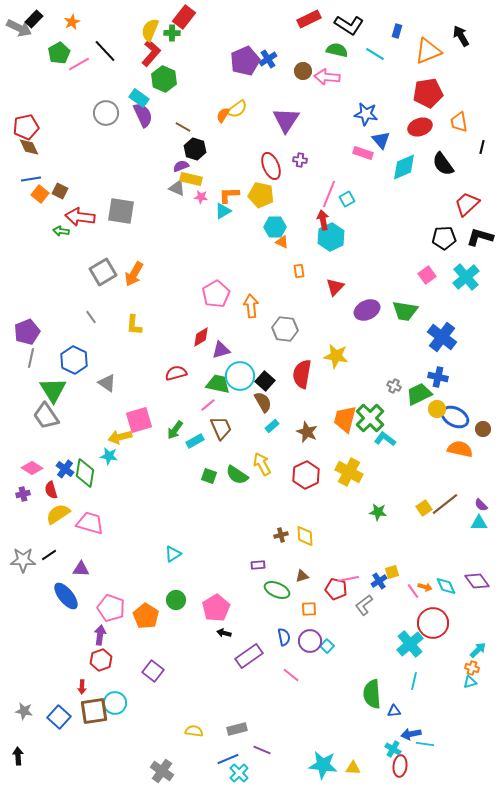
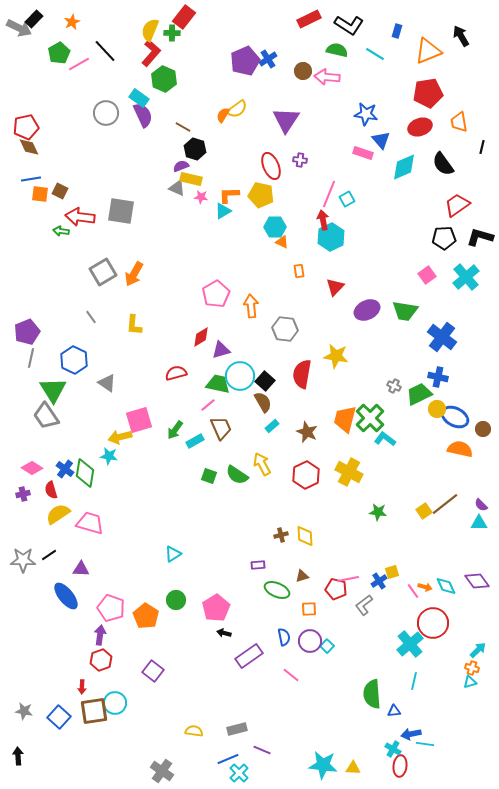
orange square at (40, 194): rotated 30 degrees counterclockwise
red trapezoid at (467, 204): moved 10 px left, 1 px down; rotated 8 degrees clockwise
yellow square at (424, 508): moved 3 px down
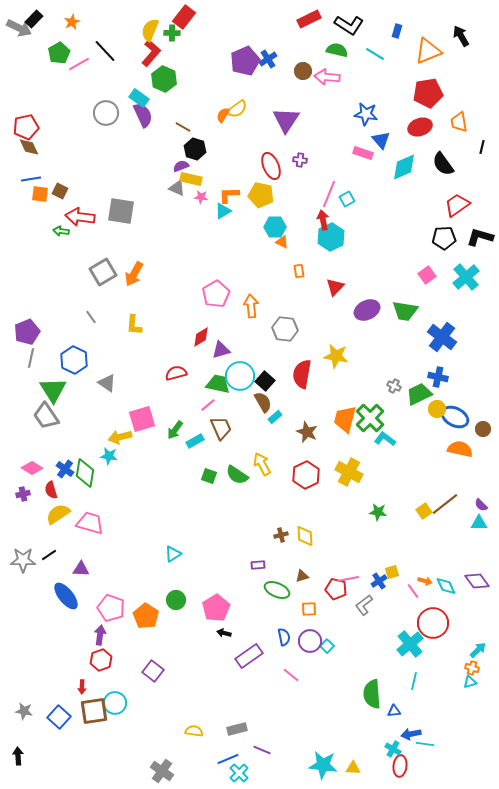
pink square at (139, 420): moved 3 px right, 1 px up
cyan rectangle at (272, 426): moved 3 px right, 9 px up
orange arrow at (425, 587): moved 6 px up
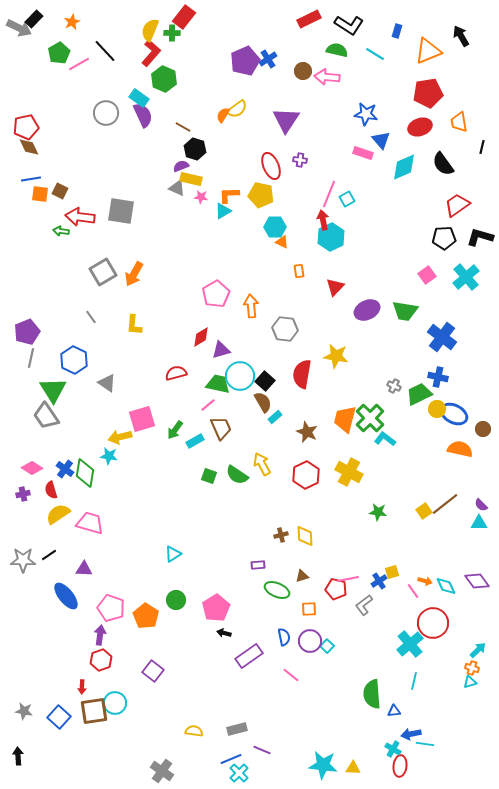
blue ellipse at (455, 417): moved 1 px left, 3 px up
purple triangle at (81, 569): moved 3 px right
blue line at (228, 759): moved 3 px right
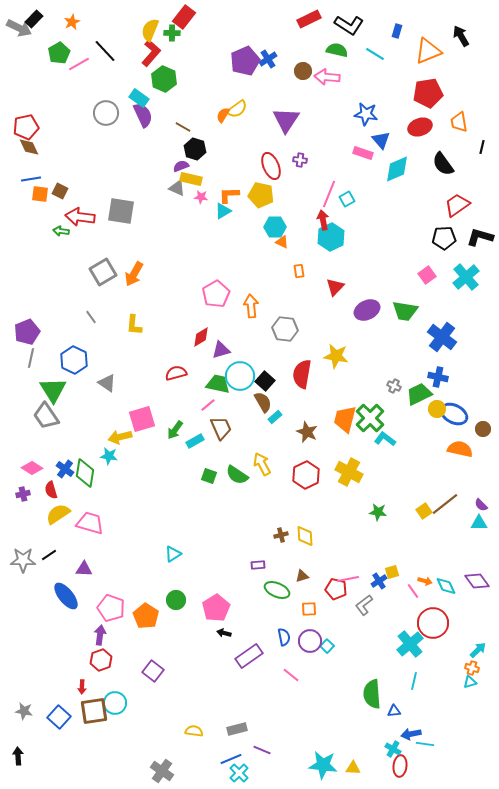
cyan diamond at (404, 167): moved 7 px left, 2 px down
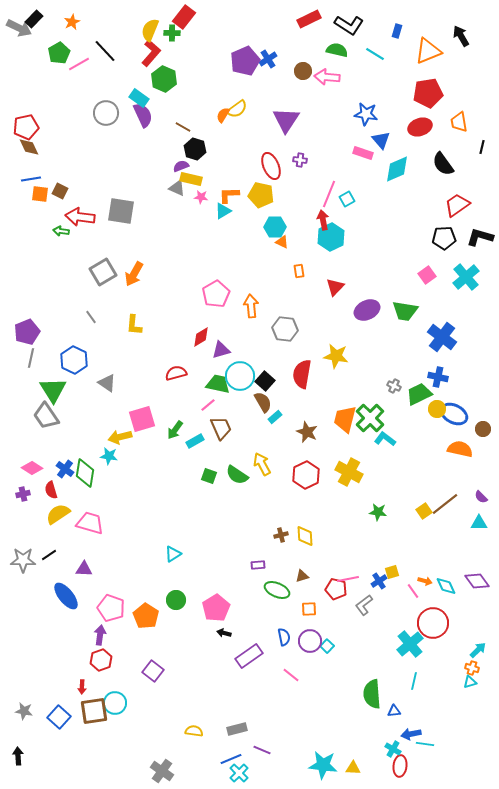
purple semicircle at (481, 505): moved 8 px up
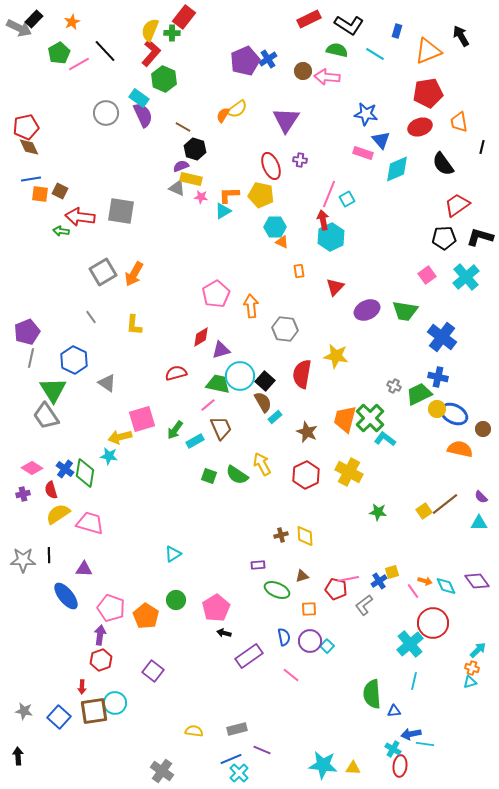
black line at (49, 555): rotated 56 degrees counterclockwise
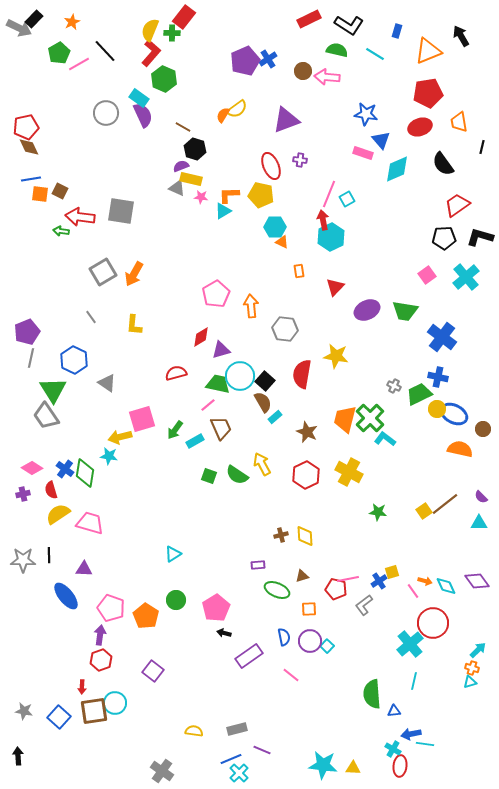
purple triangle at (286, 120): rotated 36 degrees clockwise
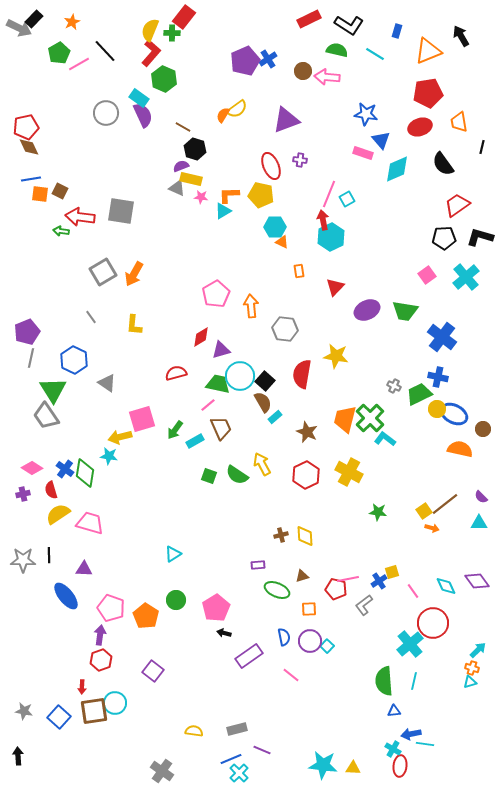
orange arrow at (425, 581): moved 7 px right, 53 px up
green semicircle at (372, 694): moved 12 px right, 13 px up
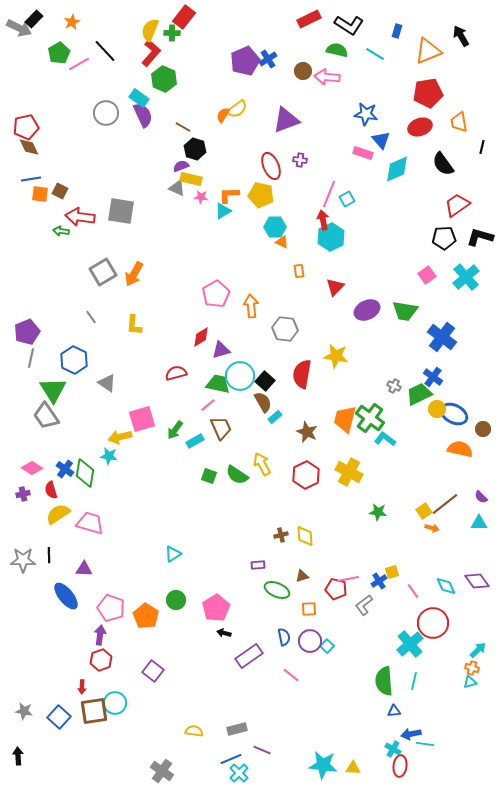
blue cross at (438, 377): moved 5 px left; rotated 24 degrees clockwise
green cross at (370, 418): rotated 8 degrees counterclockwise
